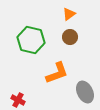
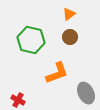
gray ellipse: moved 1 px right, 1 px down
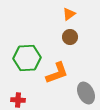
green hexagon: moved 4 px left, 18 px down; rotated 16 degrees counterclockwise
red cross: rotated 24 degrees counterclockwise
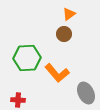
brown circle: moved 6 px left, 3 px up
orange L-shape: rotated 70 degrees clockwise
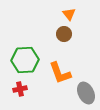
orange triangle: rotated 32 degrees counterclockwise
green hexagon: moved 2 px left, 2 px down
orange L-shape: moved 3 px right; rotated 20 degrees clockwise
red cross: moved 2 px right, 11 px up; rotated 16 degrees counterclockwise
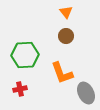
orange triangle: moved 3 px left, 2 px up
brown circle: moved 2 px right, 2 px down
green hexagon: moved 5 px up
orange L-shape: moved 2 px right
